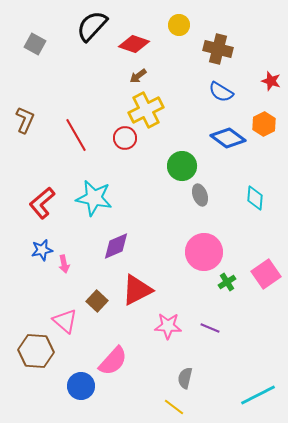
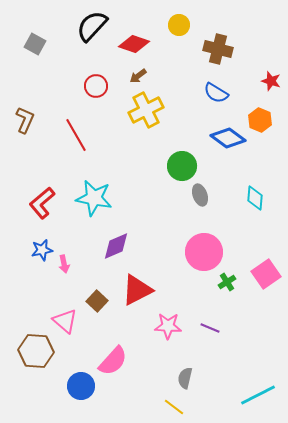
blue semicircle: moved 5 px left, 1 px down
orange hexagon: moved 4 px left, 4 px up; rotated 10 degrees counterclockwise
red circle: moved 29 px left, 52 px up
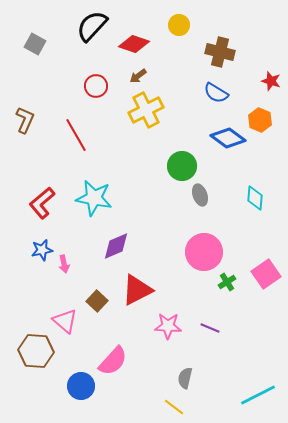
brown cross: moved 2 px right, 3 px down
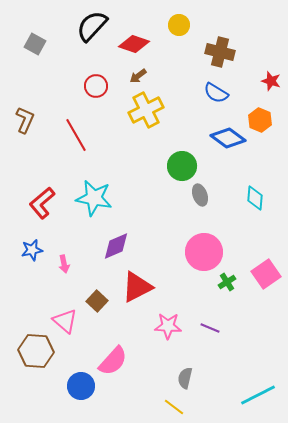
blue star: moved 10 px left
red triangle: moved 3 px up
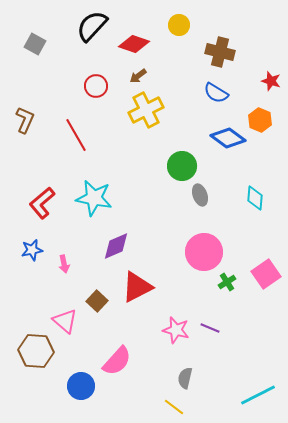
pink star: moved 8 px right, 4 px down; rotated 12 degrees clockwise
pink semicircle: moved 4 px right
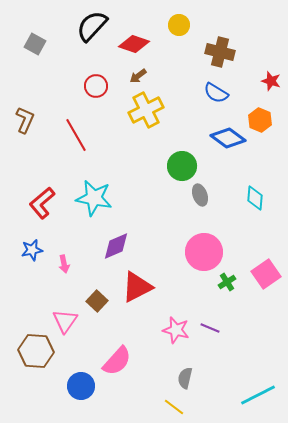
pink triangle: rotated 24 degrees clockwise
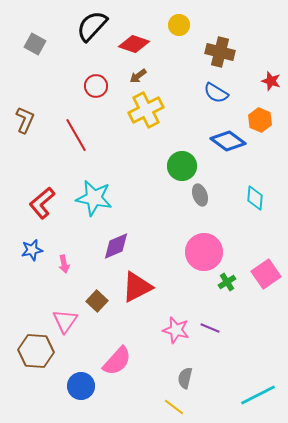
blue diamond: moved 3 px down
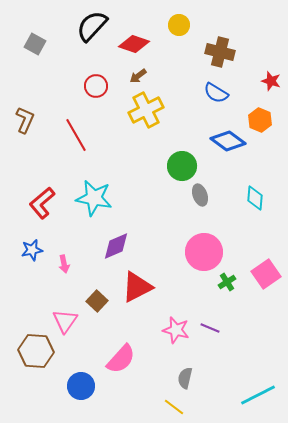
pink semicircle: moved 4 px right, 2 px up
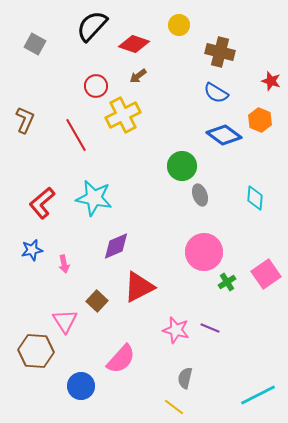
yellow cross: moved 23 px left, 5 px down
blue diamond: moved 4 px left, 6 px up
red triangle: moved 2 px right
pink triangle: rotated 8 degrees counterclockwise
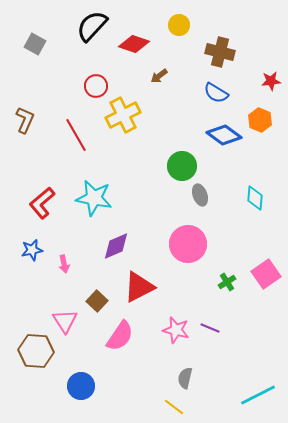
brown arrow: moved 21 px right
red star: rotated 24 degrees counterclockwise
pink circle: moved 16 px left, 8 px up
pink semicircle: moved 1 px left, 23 px up; rotated 8 degrees counterclockwise
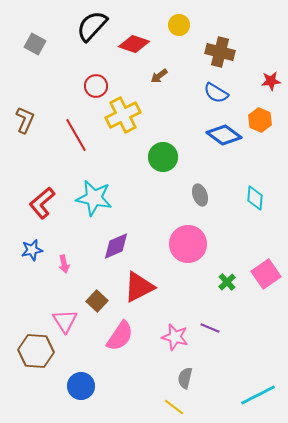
green circle: moved 19 px left, 9 px up
green cross: rotated 12 degrees counterclockwise
pink star: moved 1 px left, 7 px down
